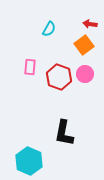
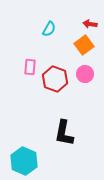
red hexagon: moved 4 px left, 2 px down
cyan hexagon: moved 5 px left
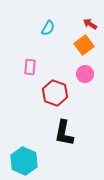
red arrow: rotated 24 degrees clockwise
cyan semicircle: moved 1 px left, 1 px up
red hexagon: moved 14 px down
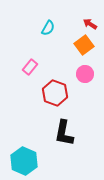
pink rectangle: rotated 35 degrees clockwise
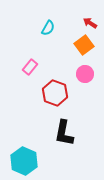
red arrow: moved 1 px up
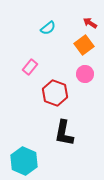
cyan semicircle: rotated 21 degrees clockwise
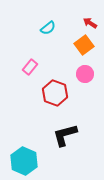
black L-shape: moved 1 px right, 2 px down; rotated 64 degrees clockwise
